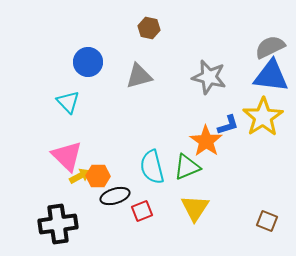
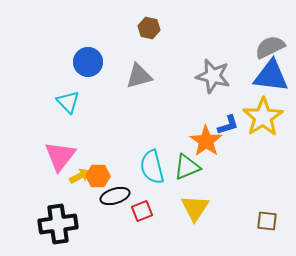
gray star: moved 4 px right, 1 px up
pink triangle: moved 7 px left; rotated 24 degrees clockwise
brown square: rotated 15 degrees counterclockwise
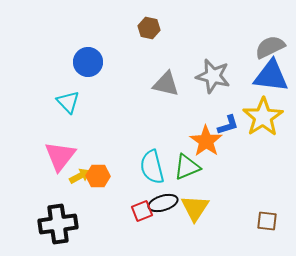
gray triangle: moved 27 px right, 8 px down; rotated 28 degrees clockwise
black ellipse: moved 48 px right, 7 px down
